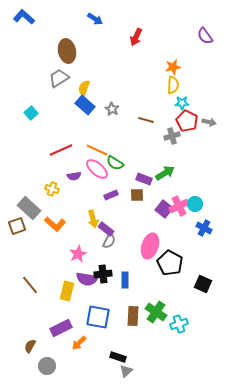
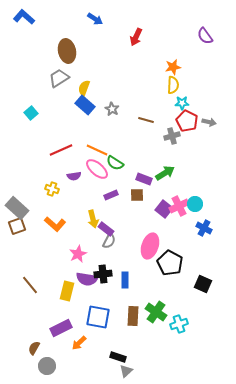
gray rectangle at (29, 208): moved 12 px left
brown semicircle at (30, 346): moved 4 px right, 2 px down
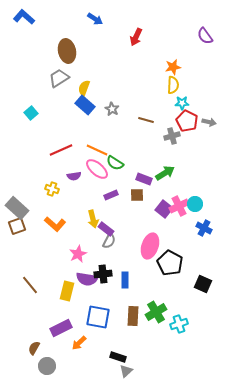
green cross at (156, 312): rotated 25 degrees clockwise
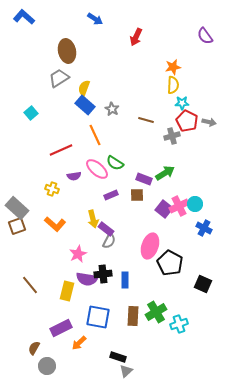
orange line at (97, 150): moved 2 px left, 15 px up; rotated 40 degrees clockwise
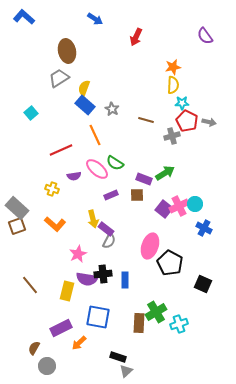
brown rectangle at (133, 316): moved 6 px right, 7 px down
